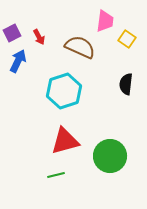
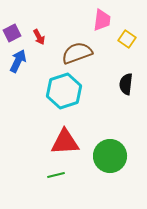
pink trapezoid: moved 3 px left, 1 px up
brown semicircle: moved 3 px left, 6 px down; rotated 44 degrees counterclockwise
red triangle: moved 1 px down; rotated 12 degrees clockwise
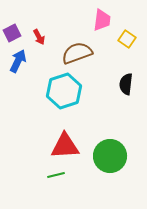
red triangle: moved 4 px down
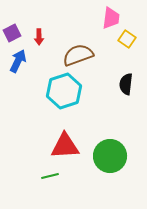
pink trapezoid: moved 9 px right, 2 px up
red arrow: rotated 28 degrees clockwise
brown semicircle: moved 1 px right, 2 px down
green line: moved 6 px left, 1 px down
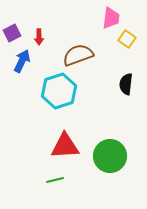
blue arrow: moved 4 px right
cyan hexagon: moved 5 px left
green line: moved 5 px right, 4 px down
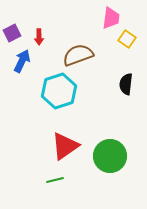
red triangle: rotated 32 degrees counterclockwise
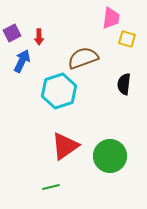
yellow square: rotated 18 degrees counterclockwise
brown semicircle: moved 5 px right, 3 px down
black semicircle: moved 2 px left
green line: moved 4 px left, 7 px down
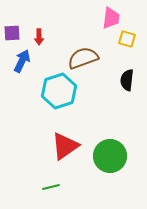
purple square: rotated 24 degrees clockwise
black semicircle: moved 3 px right, 4 px up
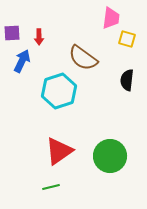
brown semicircle: rotated 124 degrees counterclockwise
red triangle: moved 6 px left, 5 px down
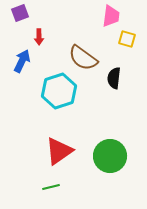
pink trapezoid: moved 2 px up
purple square: moved 8 px right, 20 px up; rotated 18 degrees counterclockwise
black semicircle: moved 13 px left, 2 px up
